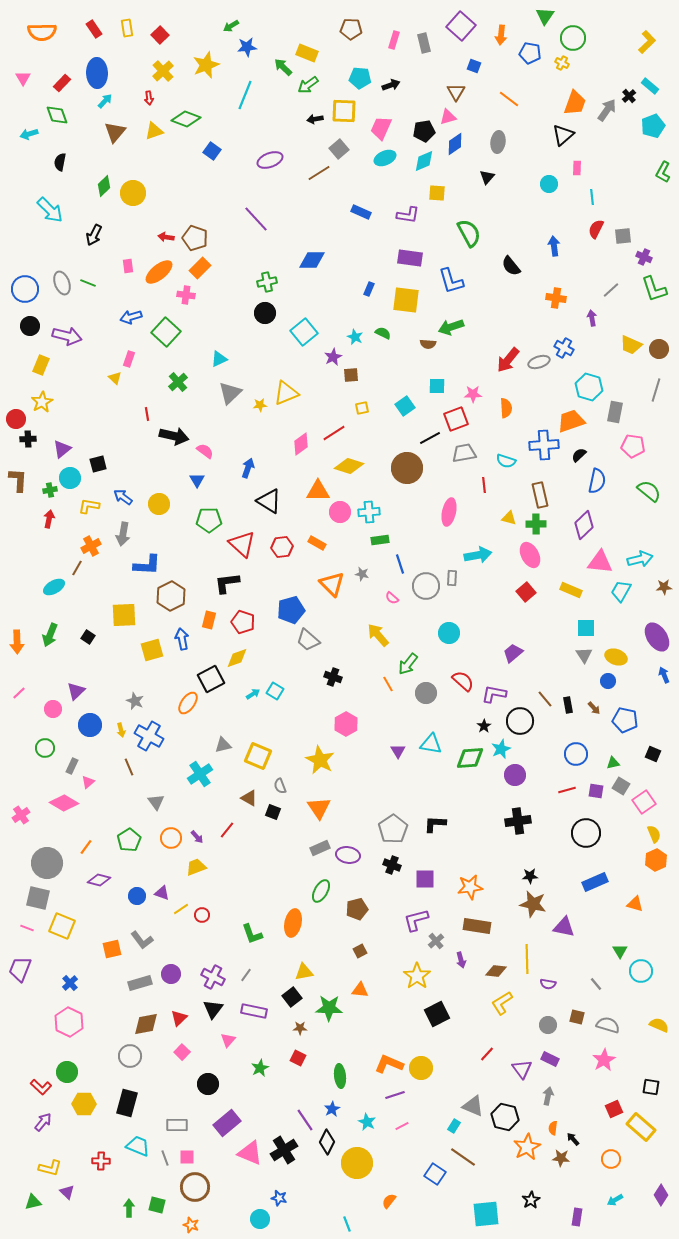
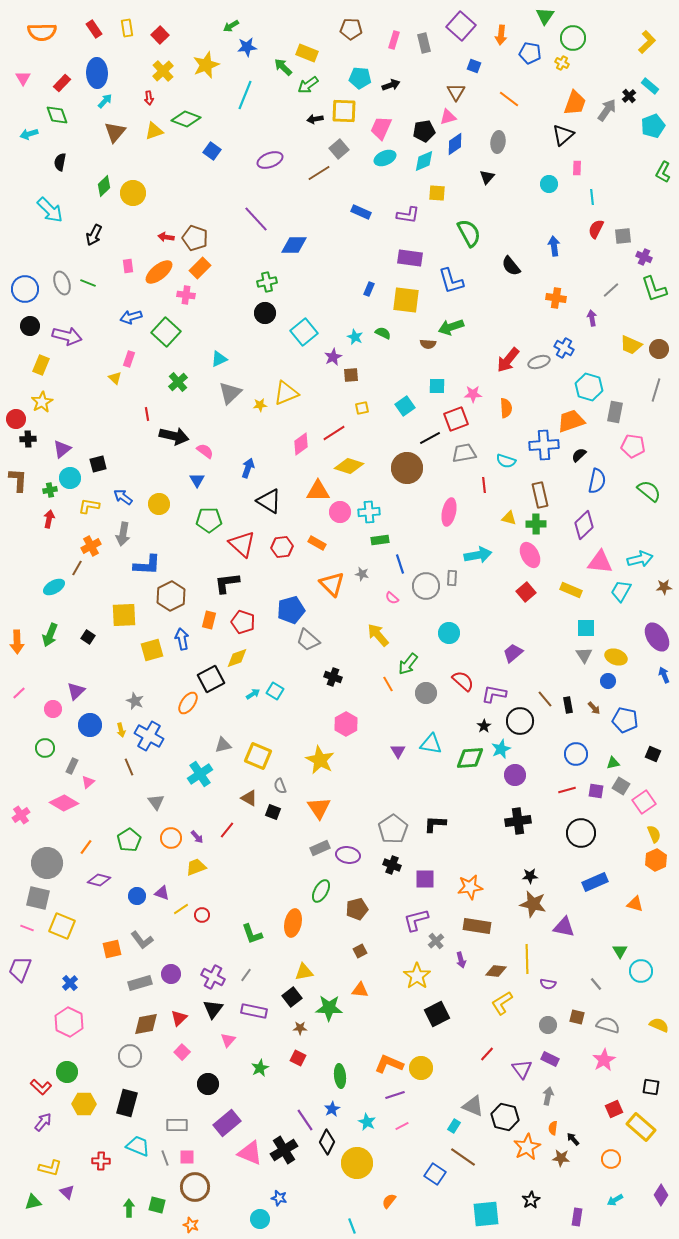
blue diamond at (312, 260): moved 18 px left, 15 px up
black circle at (586, 833): moved 5 px left
cyan line at (347, 1224): moved 5 px right, 2 px down
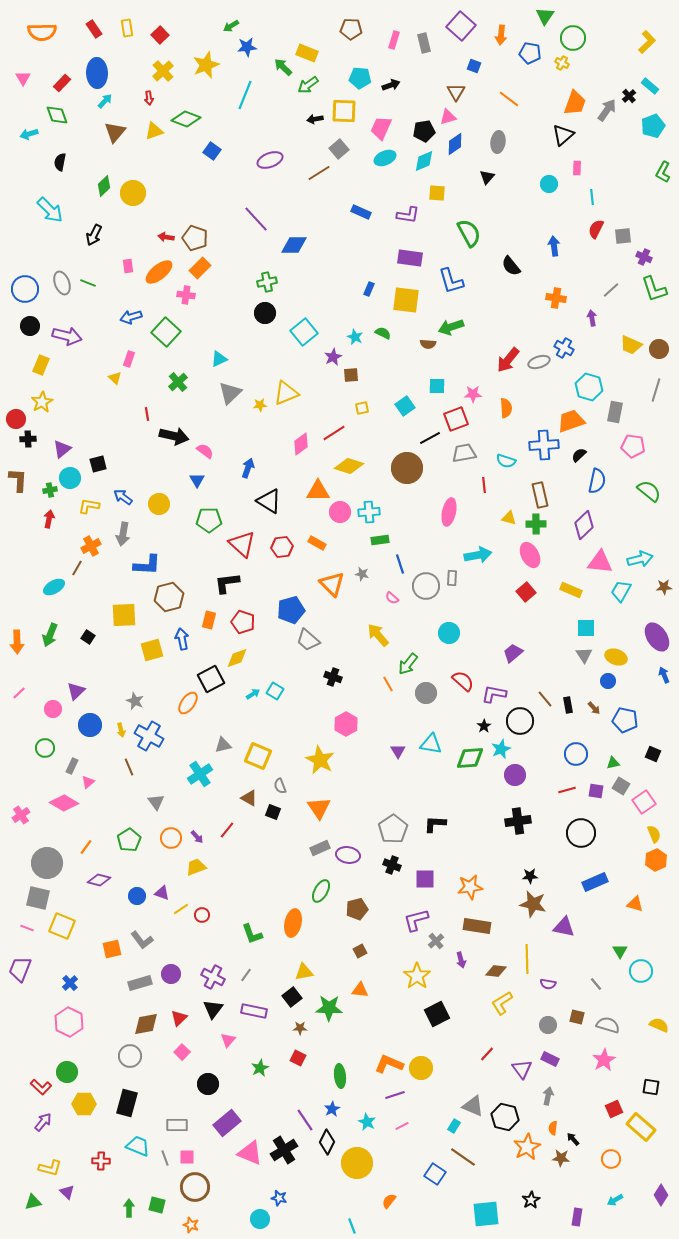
brown hexagon at (171, 596): moved 2 px left, 1 px down; rotated 12 degrees clockwise
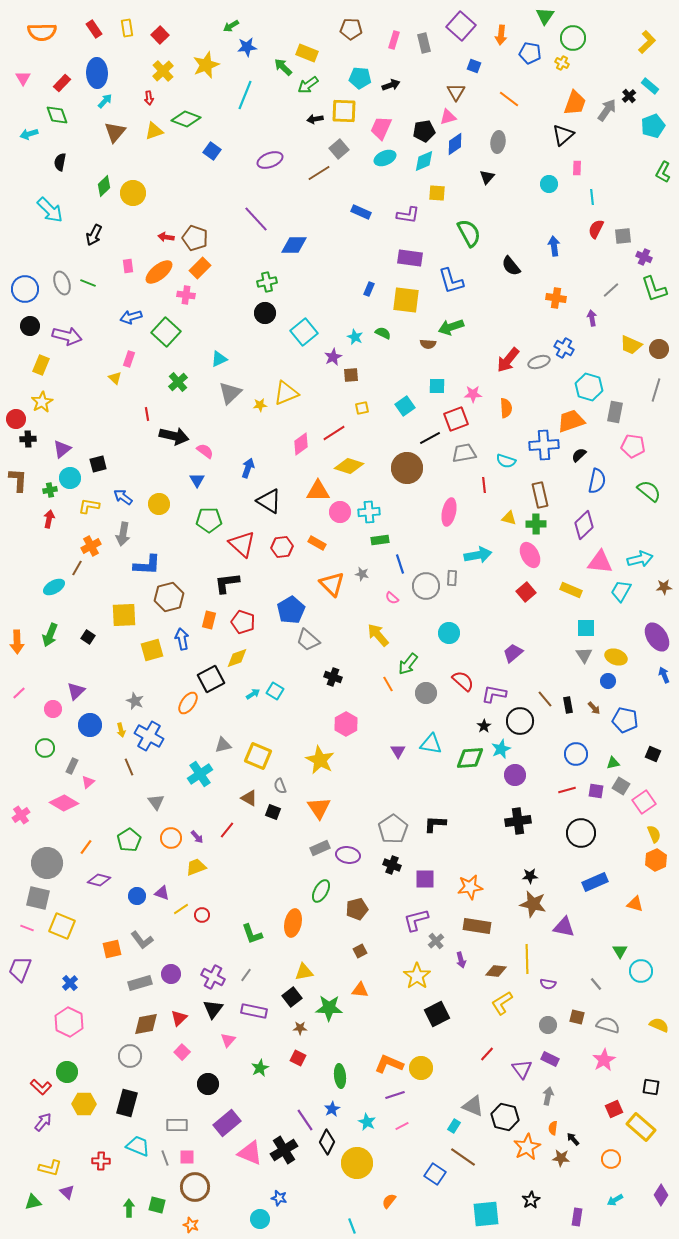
blue pentagon at (291, 610): rotated 16 degrees counterclockwise
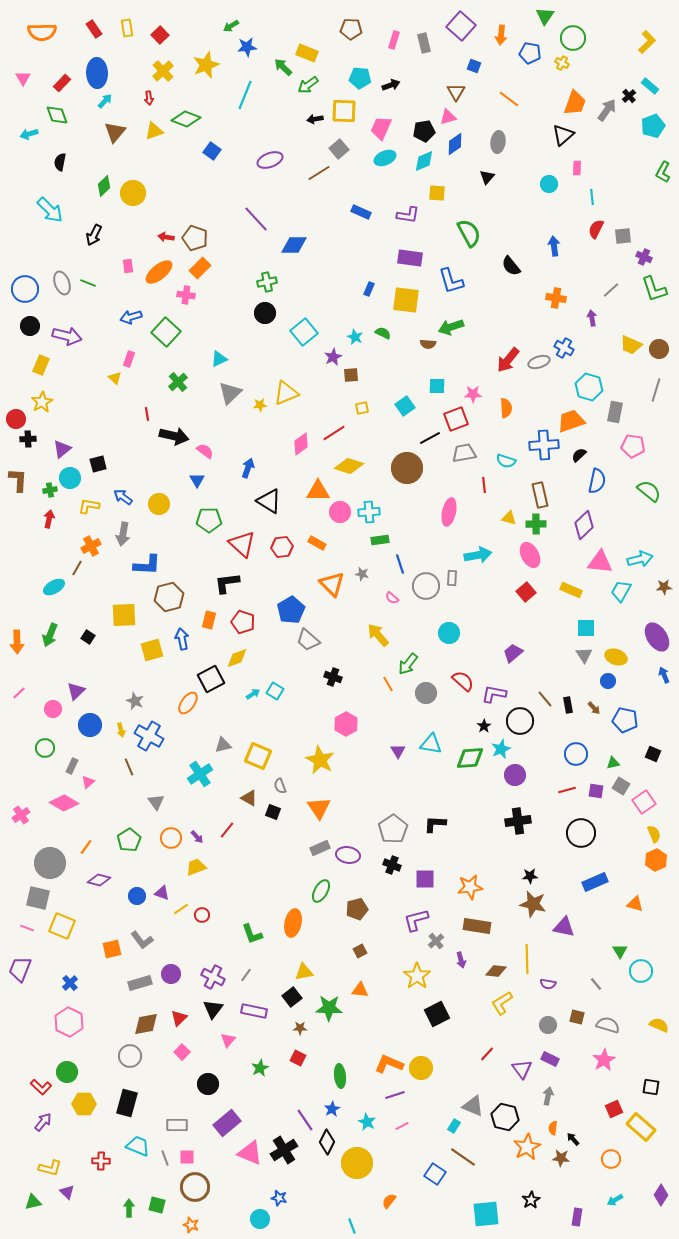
gray circle at (47, 863): moved 3 px right
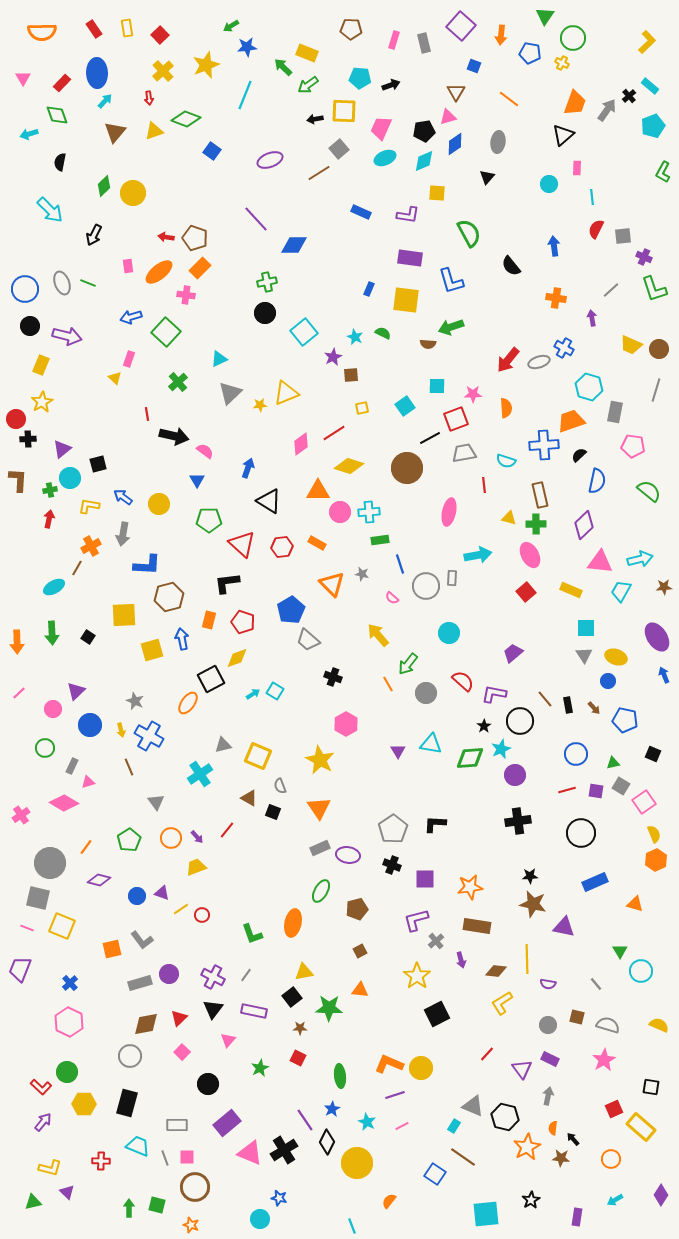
green arrow at (50, 635): moved 2 px right, 2 px up; rotated 25 degrees counterclockwise
pink triangle at (88, 782): rotated 24 degrees clockwise
purple circle at (171, 974): moved 2 px left
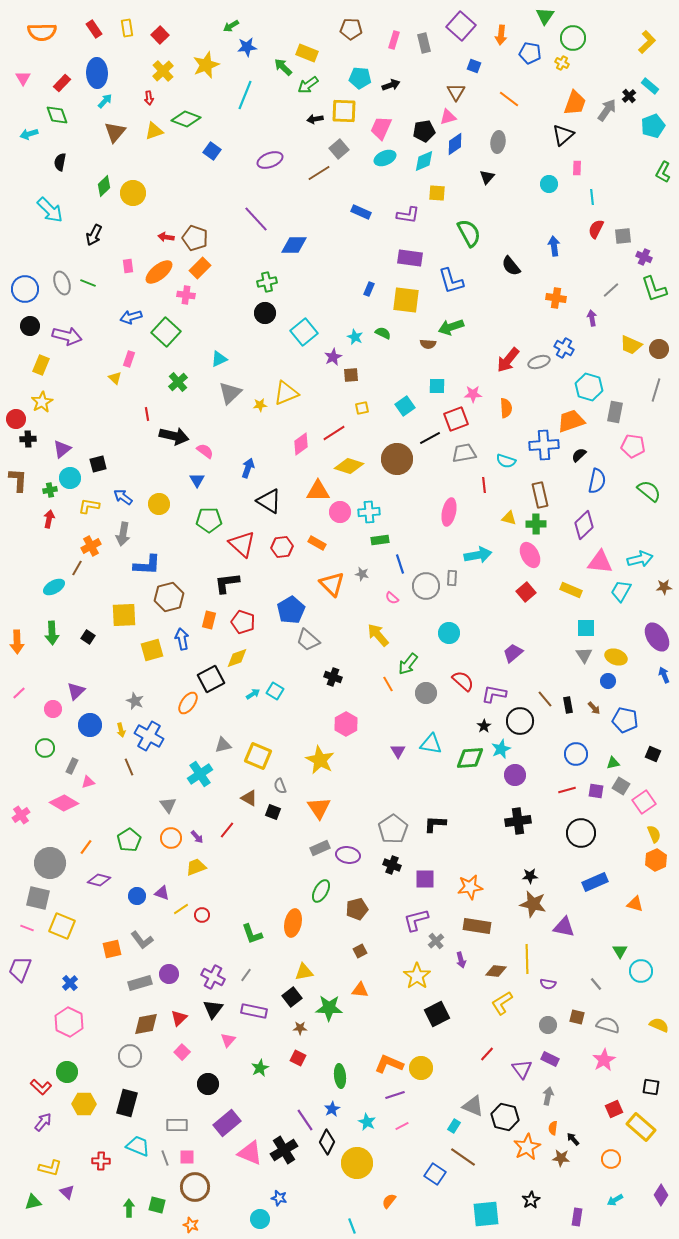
brown circle at (407, 468): moved 10 px left, 9 px up
gray triangle at (156, 802): moved 12 px right, 3 px down
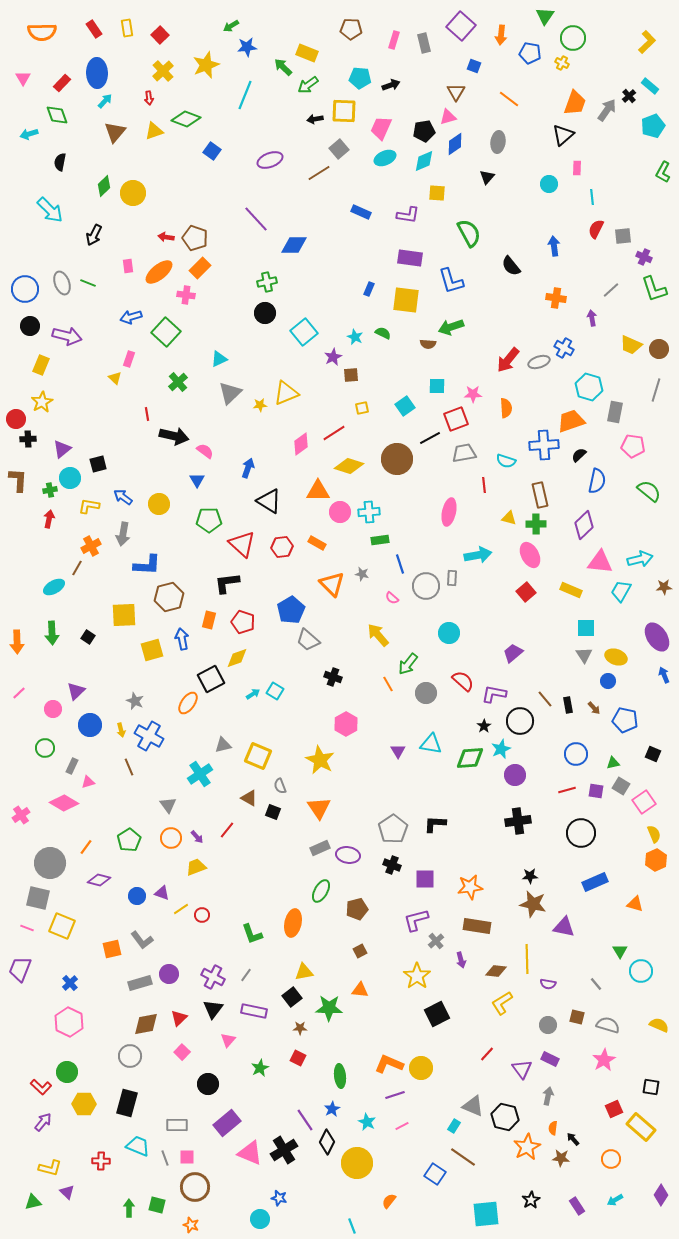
purple rectangle at (577, 1217): moved 11 px up; rotated 42 degrees counterclockwise
